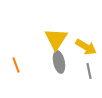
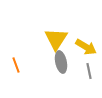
gray ellipse: moved 2 px right
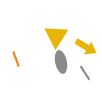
yellow triangle: moved 3 px up
orange line: moved 6 px up
gray line: moved 4 px left, 2 px down; rotated 21 degrees counterclockwise
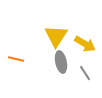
yellow arrow: moved 1 px left, 3 px up
orange line: rotated 56 degrees counterclockwise
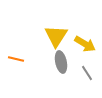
gray line: moved 2 px right
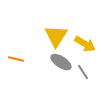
gray ellipse: rotated 45 degrees counterclockwise
gray line: moved 4 px left, 1 px up
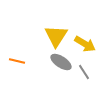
orange line: moved 1 px right, 2 px down
gray line: moved 1 px right
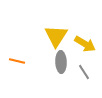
gray ellipse: rotated 55 degrees clockwise
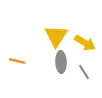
yellow arrow: moved 1 px up
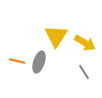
gray ellipse: moved 22 px left; rotated 20 degrees clockwise
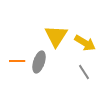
orange line: rotated 14 degrees counterclockwise
